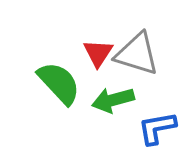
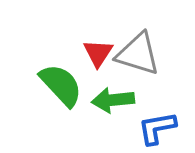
gray triangle: moved 1 px right
green semicircle: moved 2 px right, 2 px down
green arrow: rotated 9 degrees clockwise
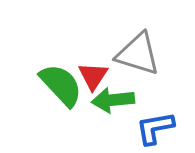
red triangle: moved 5 px left, 23 px down
blue L-shape: moved 2 px left
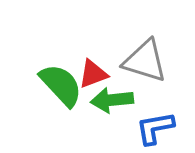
gray triangle: moved 7 px right, 7 px down
red triangle: moved 2 px up; rotated 36 degrees clockwise
green arrow: moved 1 px left
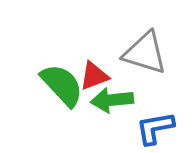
gray triangle: moved 8 px up
red triangle: moved 1 px right, 2 px down
green semicircle: moved 1 px right
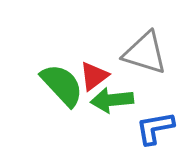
red triangle: rotated 16 degrees counterclockwise
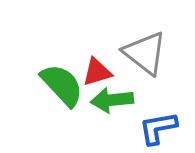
gray triangle: rotated 21 degrees clockwise
red triangle: moved 3 px right, 4 px up; rotated 20 degrees clockwise
blue L-shape: moved 3 px right
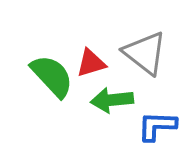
red triangle: moved 6 px left, 9 px up
green semicircle: moved 10 px left, 9 px up
blue L-shape: moved 1 px left, 2 px up; rotated 12 degrees clockwise
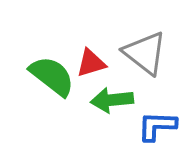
green semicircle: rotated 9 degrees counterclockwise
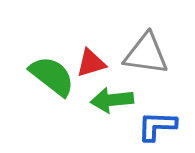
gray triangle: moved 1 px right, 1 px down; rotated 30 degrees counterclockwise
